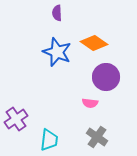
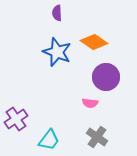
orange diamond: moved 1 px up
cyan trapezoid: rotated 30 degrees clockwise
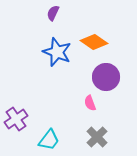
purple semicircle: moved 4 px left; rotated 28 degrees clockwise
pink semicircle: rotated 63 degrees clockwise
gray cross: rotated 10 degrees clockwise
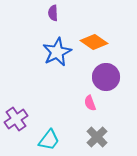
purple semicircle: rotated 28 degrees counterclockwise
blue star: rotated 24 degrees clockwise
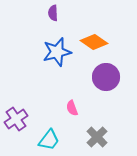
blue star: rotated 12 degrees clockwise
pink semicircle: moved 18 px left, 5 px down
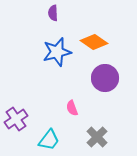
purple circle: moved 1 px left, 1 px down
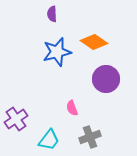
purple semicircle: moved 1 px left, 1 px down
purple circle: moved 1 px right, 1 px down
gray cross: moved 7 px left; rotated 25 degrees clockwise
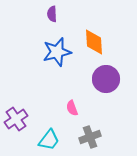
orange diamond: rotated 52 degrees clockwise
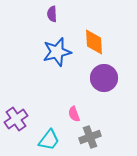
purple circle: moved 2 px left, 1 px up
pink semicircle: moved 2 px right, 6 px down
